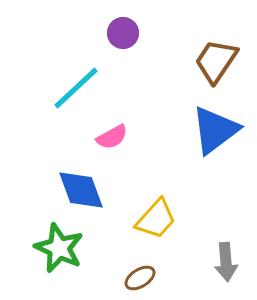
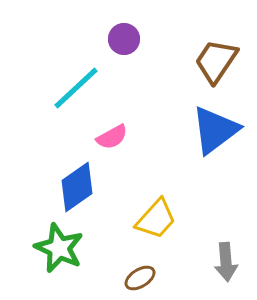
purple circle: moved 1 px right, 6 px down
blue diamond: moved 4 px left, 3 px up; rotated 75 degrees clockwise
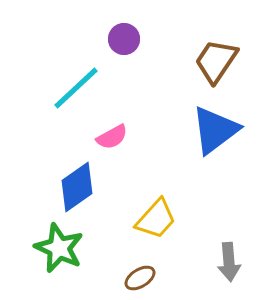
gray arrow: moved 3 px right
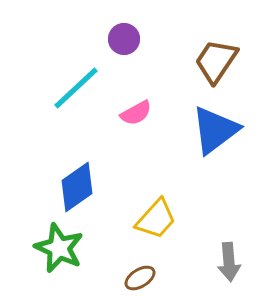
pink semicircle: moved 24 px right, 24 px up
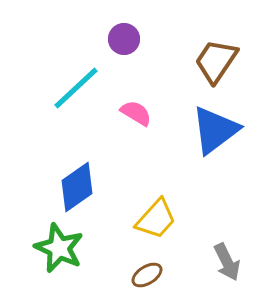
pink semicircle: rotated 120 degrees counterclockwise
gray arrow: moved 2 px left; rotated 21 degrees counterclockwise
brown ellipse: moved 7 px right, 3 px up
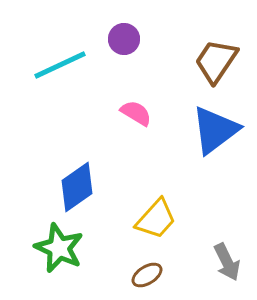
cyan line: moved 16 px left, 23 px up; rotated 18 degrees clockwise
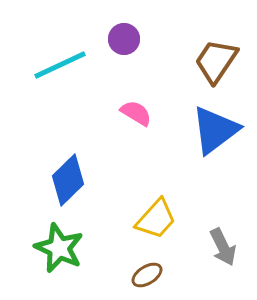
blue diamond: moved 9 px left, 7 px up; rotated 9 degrees counterclockwise
gray arrow: moved 4 px left, 15 px up
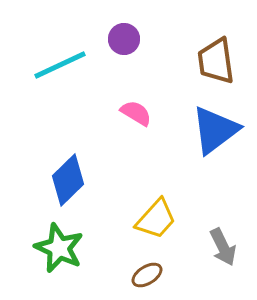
brown trapezoid: rotated 42 degrees counterclockwise
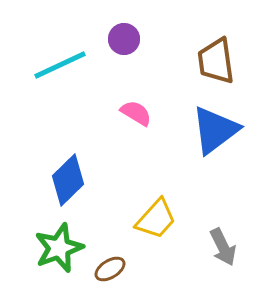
green star: rotated 27 degrees clockwise
brown ellipse: moved 37 px left, 6 px up
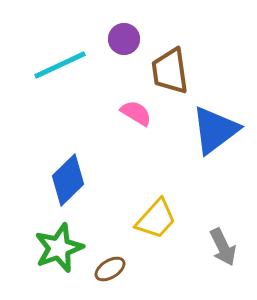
brown trapezoid: moved 46 px left, 10 px down
